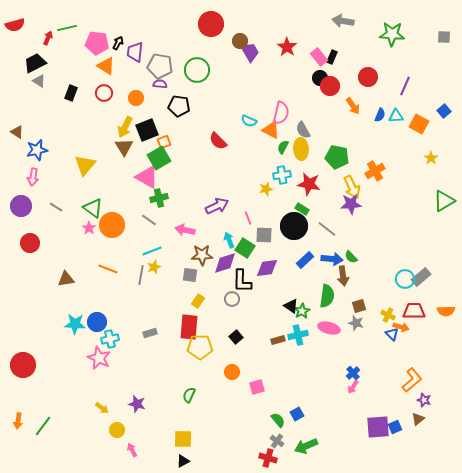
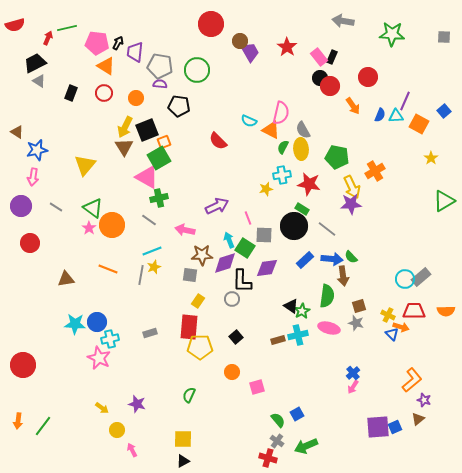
purple line at (405, 86): moved 15 px down
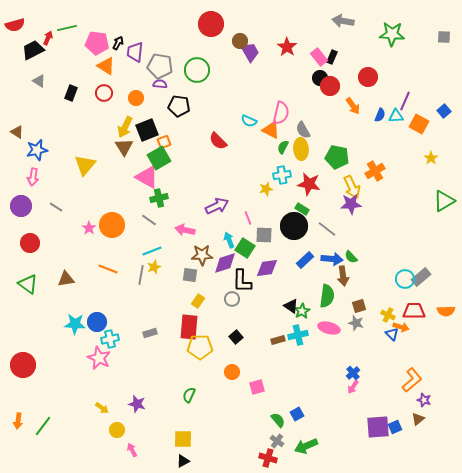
black trapezoid at (35, 63): moved 2 px left, 13 px up
green triangle at (93, 208): moved 65 px left, 76 px down
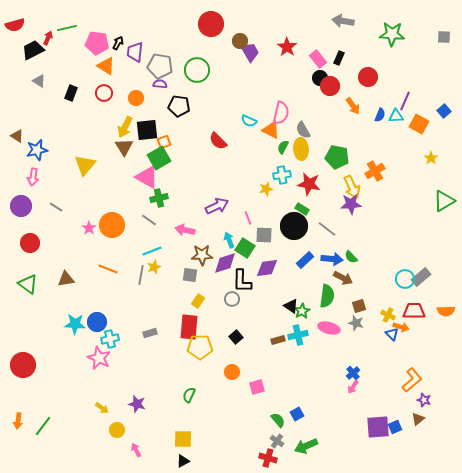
pink rectangle at (319, 57): moved 1 px left, 2 px down
black rectangle at (332, 57): moved 7 px right, 1 px down
black square at (147, 130): rotated 15 degrees clockwise
brown triangle at (17, 132): moved 4 px down
brown arrow at (343, 276): moved 2 px down; rotated 54 degrees counterclockwise
pink arrow at (132, 450): moved 4 px right
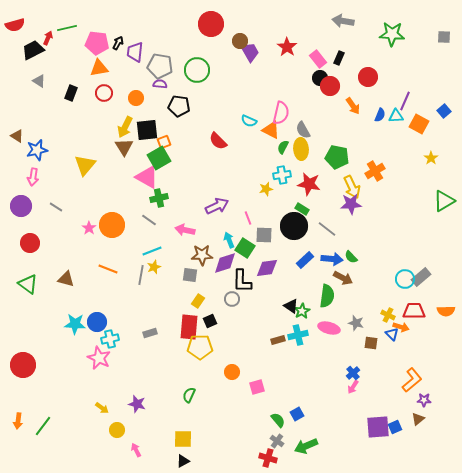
orange triangle at (106, 66): moved 7 px left, 2 px down; rotated 42 degrees counterclockwise
brown triangle at (66, 279): rotated 24 degrees clockwise
brown square at (359, 306): moved 12 px right, 37 px down; rotated 24 degrees clockwise
black square at (236, 337): moved 26 px left, 16 px up; rotated 16 degrees clockwise
purple star at (424, 400): rotated 16 degrees counterclockwise
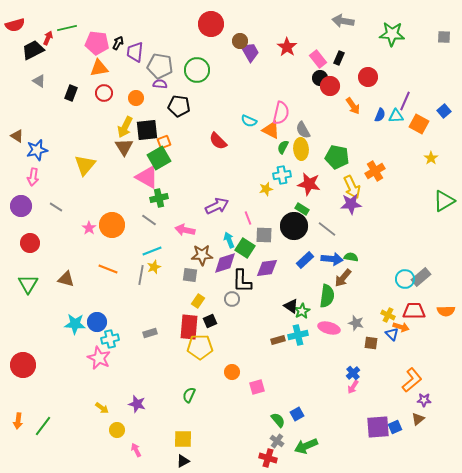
green semicircle at (351, 257): rotated 144 degrees clockwise
brown arrow at (343, 278): rotated 102 degrees clockwise
green triangle at (28, 284): rotated 25 degrees clockwise
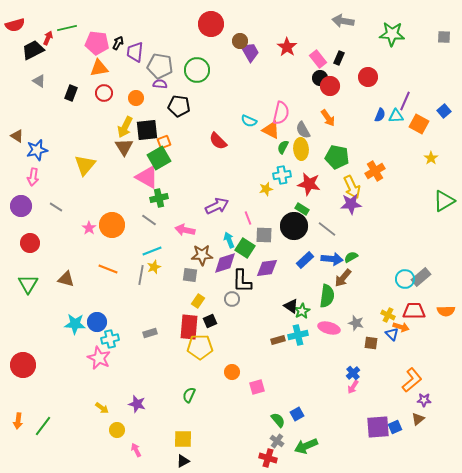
orange arrow at (353, 106): moved 25 px left, 12 px down
green semicircle at (351, 257): rotated 40 degrees counterclockwise
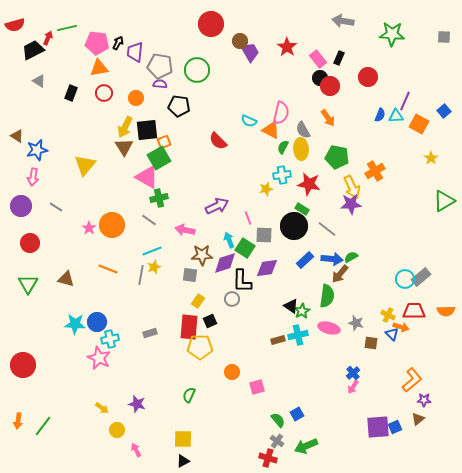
brown arrow at (343, 278): moved 3 px left, 4 px up
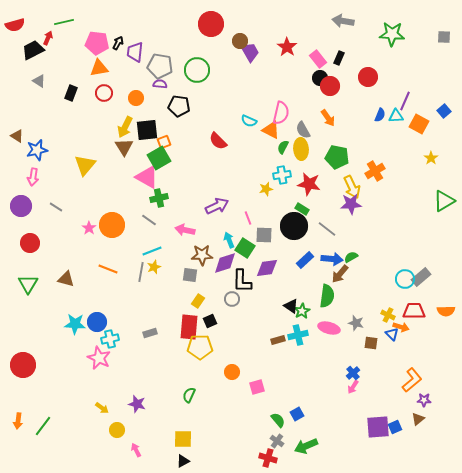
green line at (67, 28): moved 3 px left, 6 px up
gray line at (141, 275): moved 3 px up
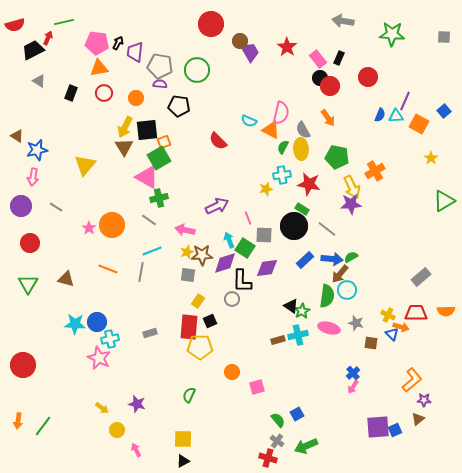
yellow star at (154, 267): moved 33 px right, 15 px up
gray square at (190, 275): moved 2 px left
cyan circle at (405, 279): moved 58 px left, 11 px down
red trapezoid at (414, 311): moved 2 px right, 2 px down
blue square at (395, 427): moved 3 px down
